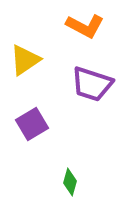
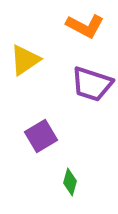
purple square: moved 9 px right, 12 px down
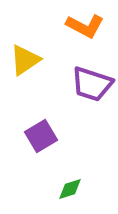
green diamond: moved 7 px down; rotated 56 degrees clockwise
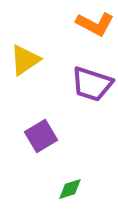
orange L-shape: moved 10 px right, 2 px up
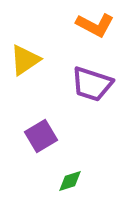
orange L-shape: moved 1 px down
green diamond: moved 8 px up
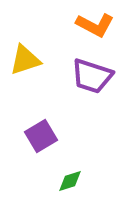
yellow triangle: rotated 16 degrees clockwise
purple trapezoid: moved 8 px up
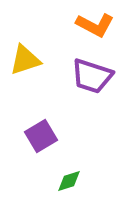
green diamond: moved 1 px left
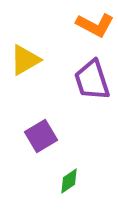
yellow triangle: rotated 12 degrees counterclockwise
purple trapezoid: moved 4 px down; rotated 54 degrees clockwise
green diamond: rotated 16 degrees counterclockwise
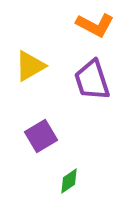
yellow triangle: moved 5 px right, 6 px down
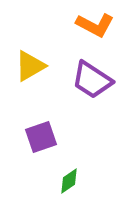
purple trapezoid: rotated 39 degrees counterclockwise
purple square: moved 1 px down; rotated 12 degrees clockwise
